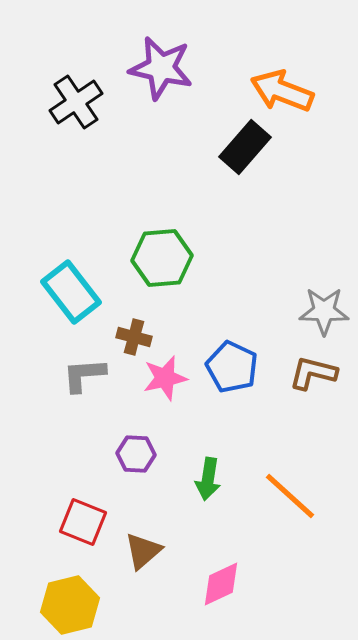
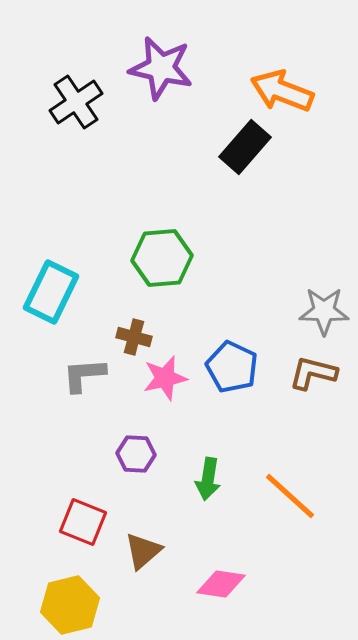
cyan rectangle: moved 20 px left; rotated 64 degrees clockwise
pink diamond: rotated 33 degrees clockwise
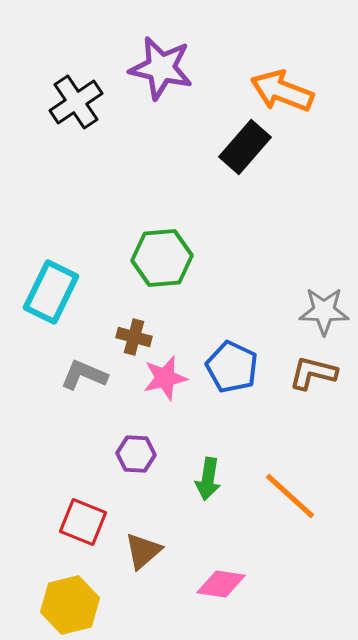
gray L-shape: rotated 27 degrees clockwise
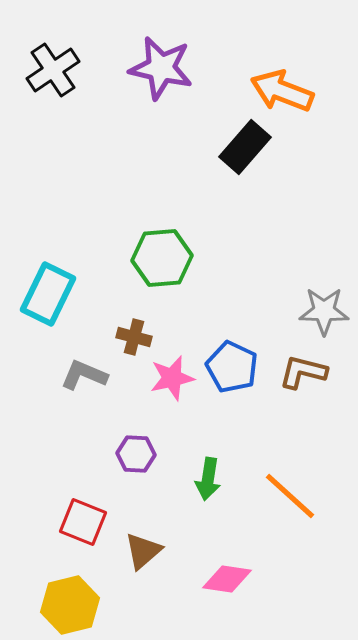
black cross: moved 23 px left, 32 px up
cyan rectangle: moved 3 px left, 2 px down
brown L-shape: moved 10 px left, 1 px up
pink star: moved 7 px right
pink diamond: moved 6 px right, 5 px up
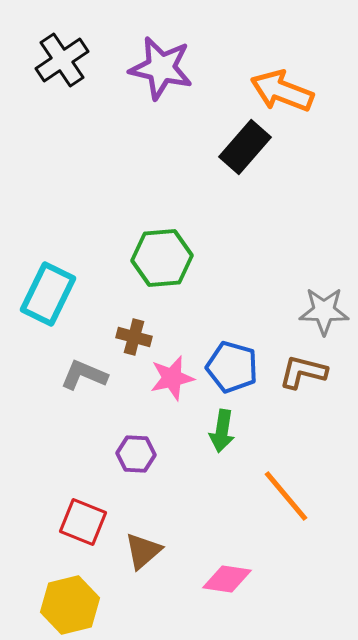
black cross: moved 9 px right, 10 px up
blue pentagon: rotated 9 degrees counterclockwise
green arrow: moved 14 px right, 48 px up
orange line: moved 4 px left; rotated 8 degrees clockwise
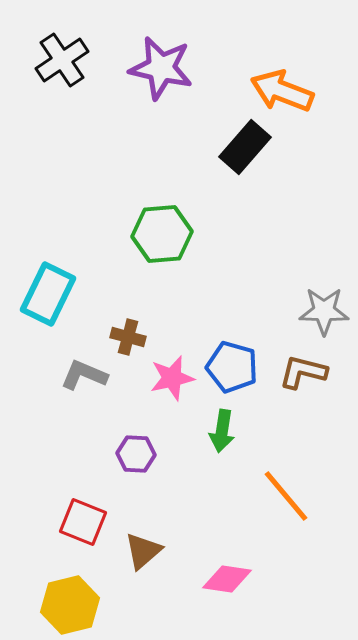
green hexagon: moved 24 px up
brown cross: moved 6 px left
